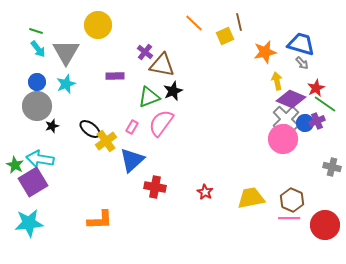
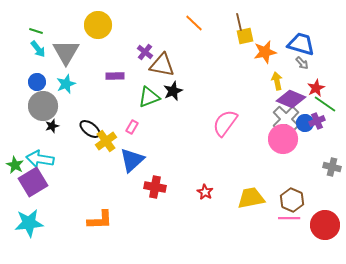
yellow square at (225, 36): moved 20 px right; rotated 12 degrees clockwise
gray circle at (37, 106): moved 6 px right
pink semicircle at (161, 123): moved 64 px right
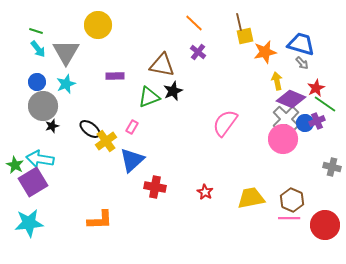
purple cross at (145, 52): moved 53 px right
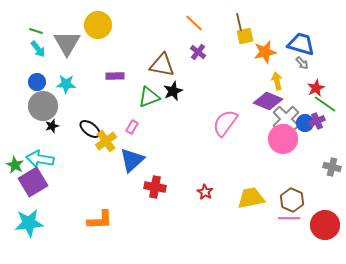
gray triangle at (66, 52): moved 1 px right, 9 px up
cyan star at (66, 84): rotated 24 degrees clockwise
purple diamond at (291, 99): moved 23 px left, 2 px down
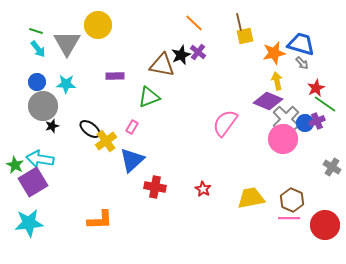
orange star at (265, 52): moved 9 px right, 1 px down
black star at (173, 91): moved 8 px right, 36 px up
gray cross at (332, 167): rotated 18 degrees clockwise
red star at (205, 192): moved 2 px left, 3 px up
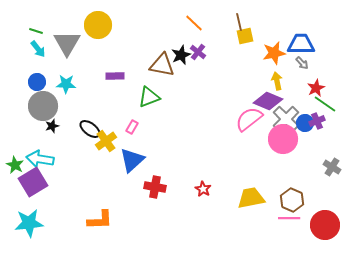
blue trapezoid at (301, 44): rotated 16 degrees counterclockwise
pink semicircle at (225, 123): moved 24 px right, 4 px up; rotated 16 degrees clockwise
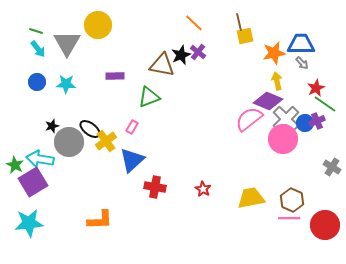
gray circle at (43, 106): moved 26 px right, 36 px down
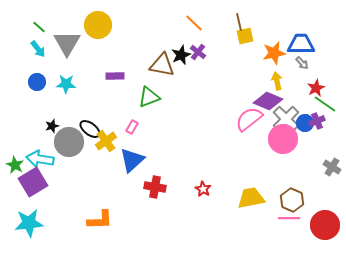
green line at (36, 31): moved 3 px right, 4 px up; rotated 24 degrees clockwise
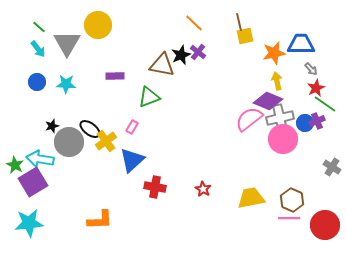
gray arrow at (302, 63): moved 9 px right, 6 px down
gray cross at (286, 119): moved 6 px left, 1 px up; rotated 32 degrees clockwise
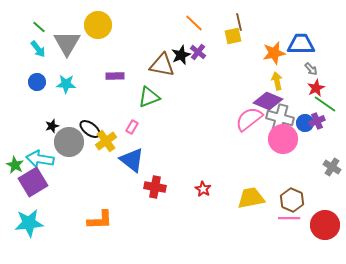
yellow square at (245, 36): moved 12 px left
gray cross at (280, 118): rotated 28 degrees clockwise
blue triangle at (132, 160): rotated 40 degrees counterclockwise
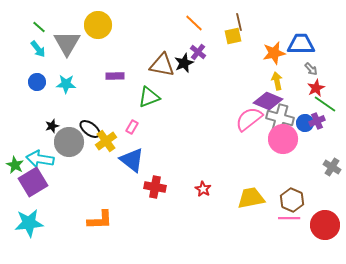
black star at (181, 55): moved 3 px right, 8 px down
